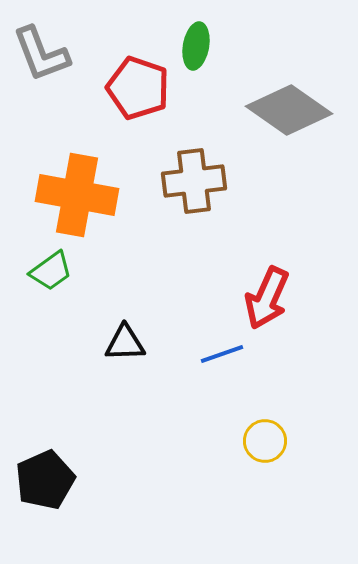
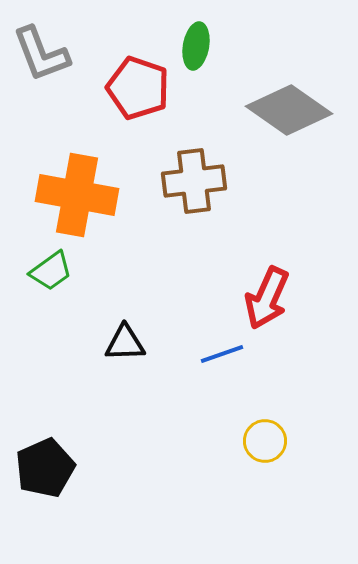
black pentagon: moved 12 px up
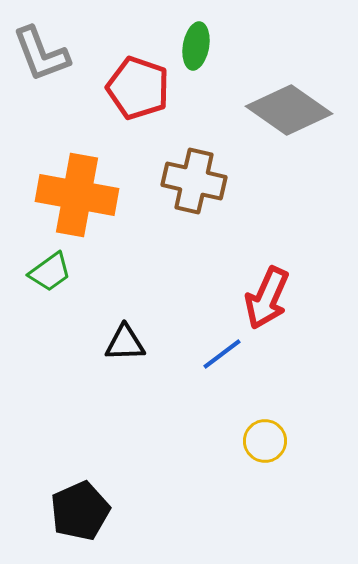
brown cross: rotated 20 degrees clockwise
green trapezoid: moved 1 px left, 1 px down
blue line: rotated 18 degrees counterclockwise
black pentagon: moved 35 px right, 43 px down
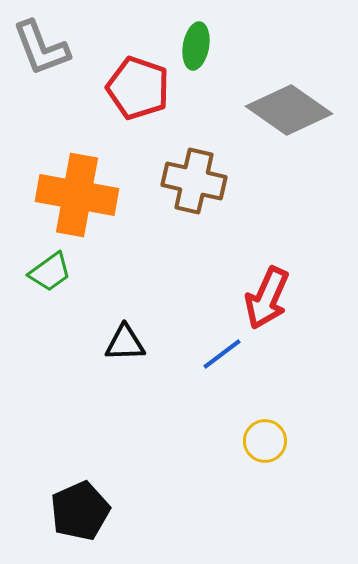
gray L-shape: moved 6 px up
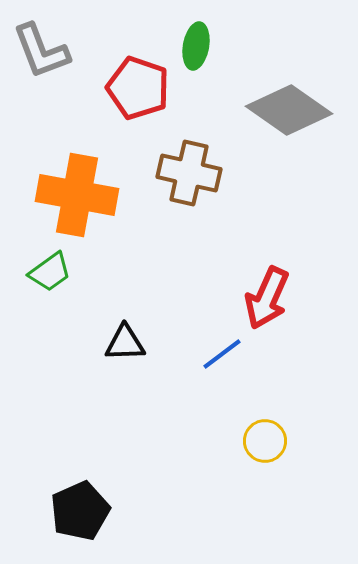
gray L-shape: moved 3 px down
brown cross: moved 5 px left, 8 px up
